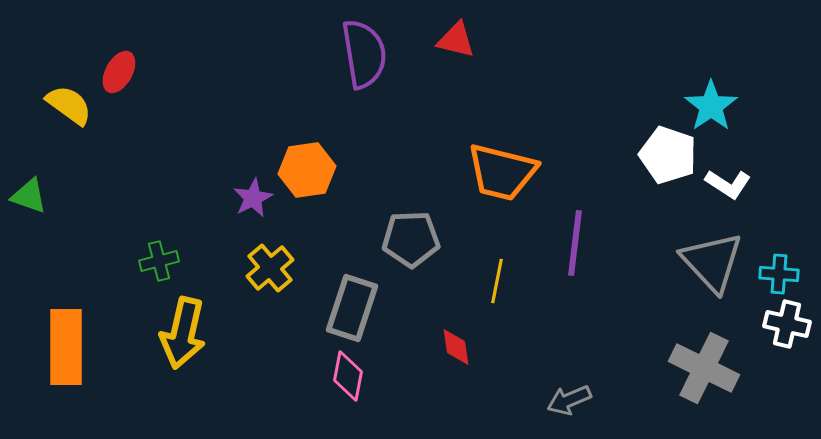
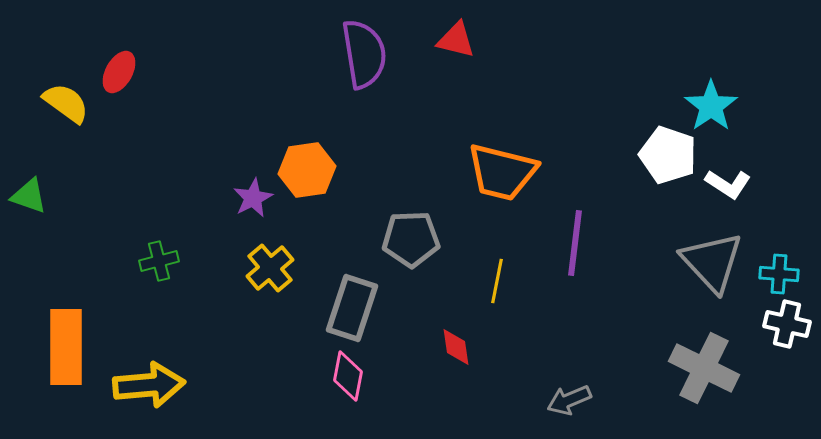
yellow semicircle: moved 3 px left, 2 px up
yellow arrow: moved 34 px left, 52 px down; rotated 108 degrees counterclockwise
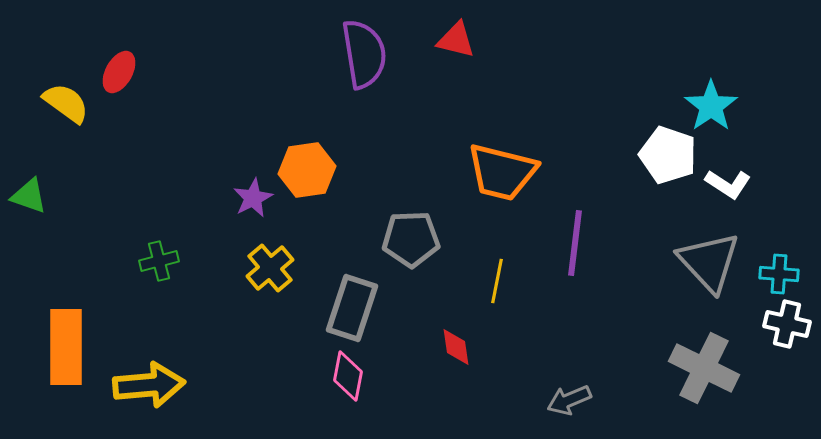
gray triangle: moved 3 px left
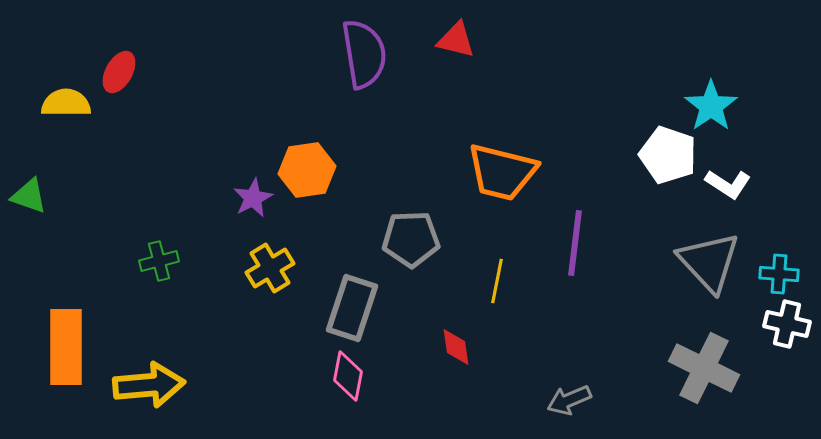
yellow semicircle: rotated 36 degrees counterclockwise
yellow cross: rotated 9 degrees clockwise
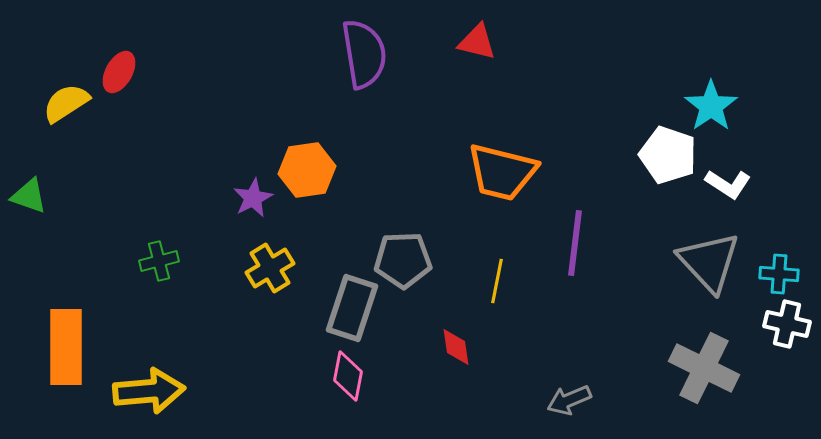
red triangle: moved 21 px right, 2 px down
yellow semicircle: rotated 33 degrees counterclockwise
gray pentagon: moved 8 px left, 21 px down
yellow arrow: moved 6 px down
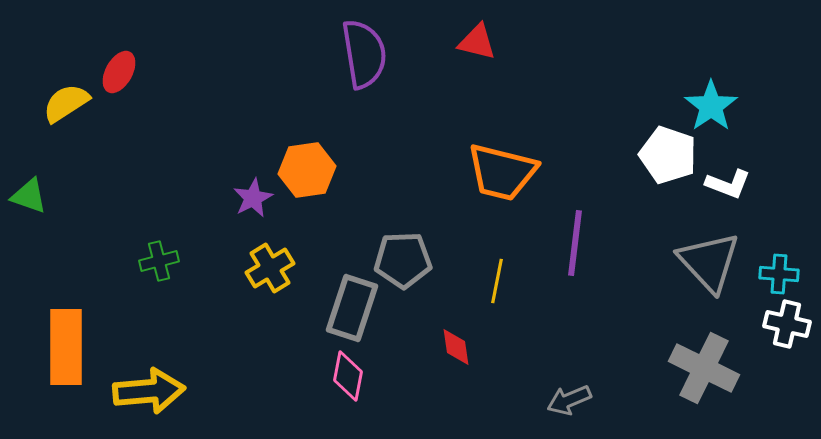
white L-shape: rotated 12 degrees counterclockwise
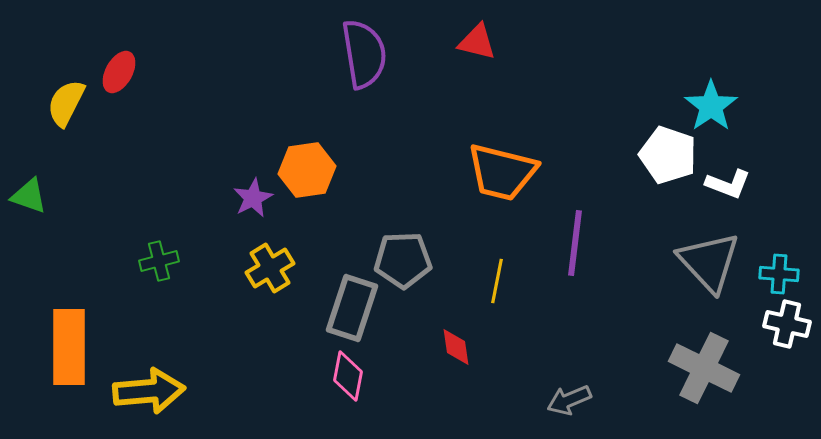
yellow semicircle: rotated 30 degrees counterclockwise
orange rectangle: moved 3 px right
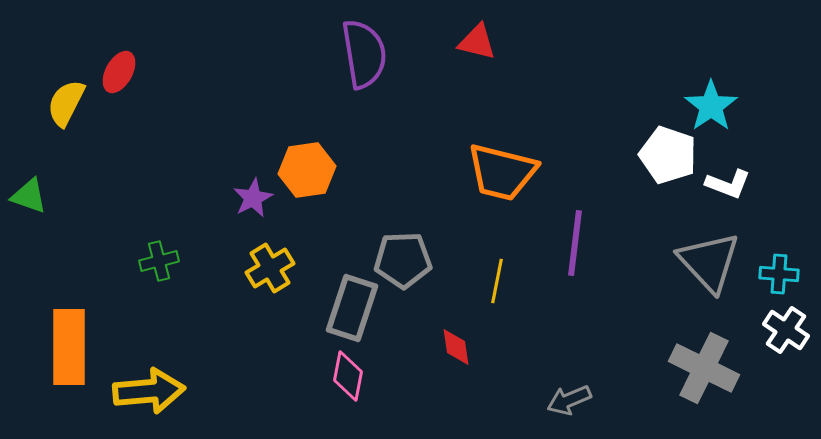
white cross: moved 1 px left, 6 px down; rotated 21 degrees clockwise
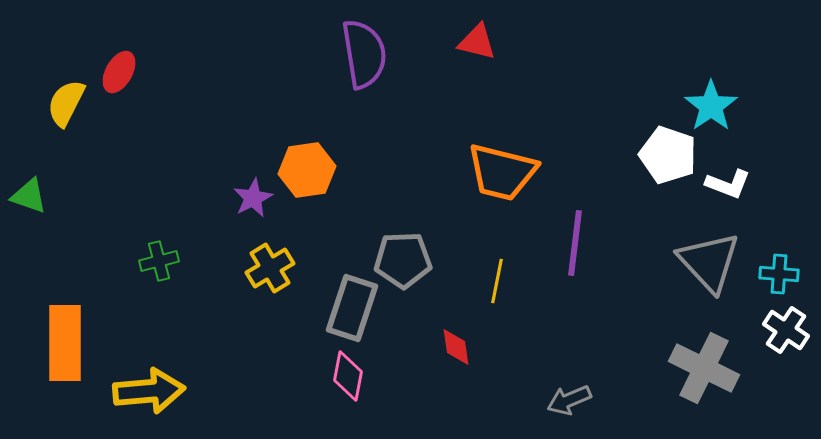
orange rectangle: moved 4 px left, 4 px up
